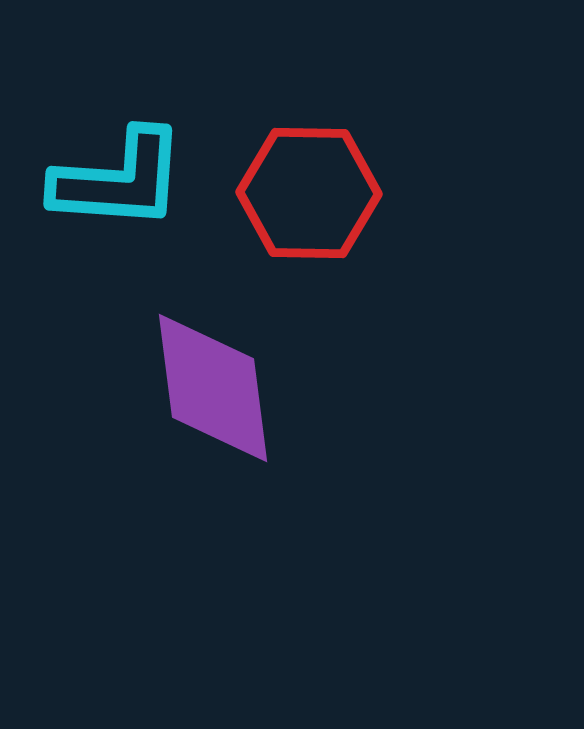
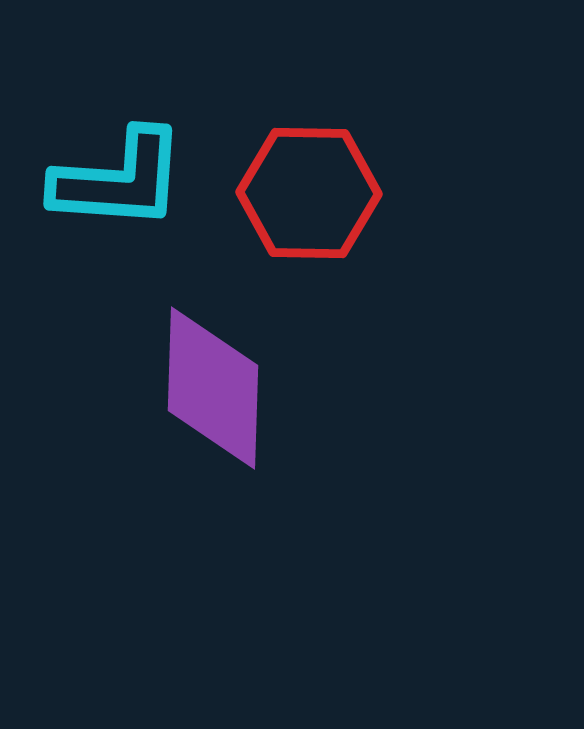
purple diamond: rotated 9 degrees clockwise
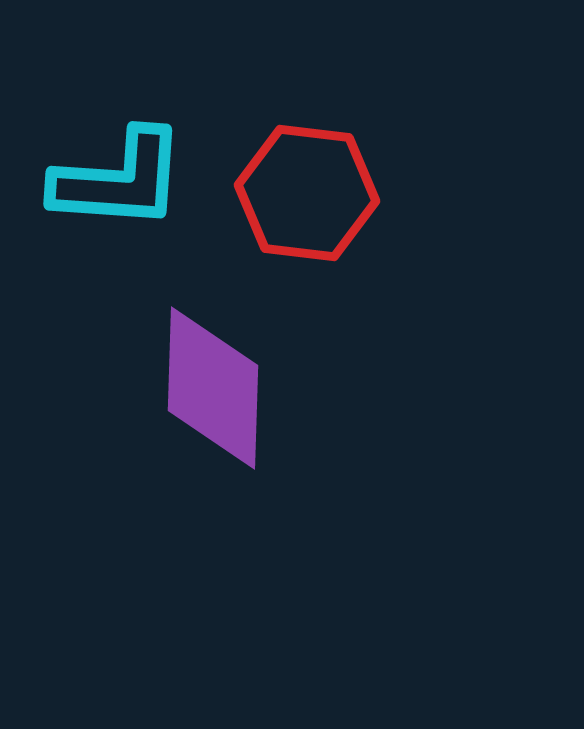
red hexagon: moved 2 px left; rotated 6 degrees clockwise
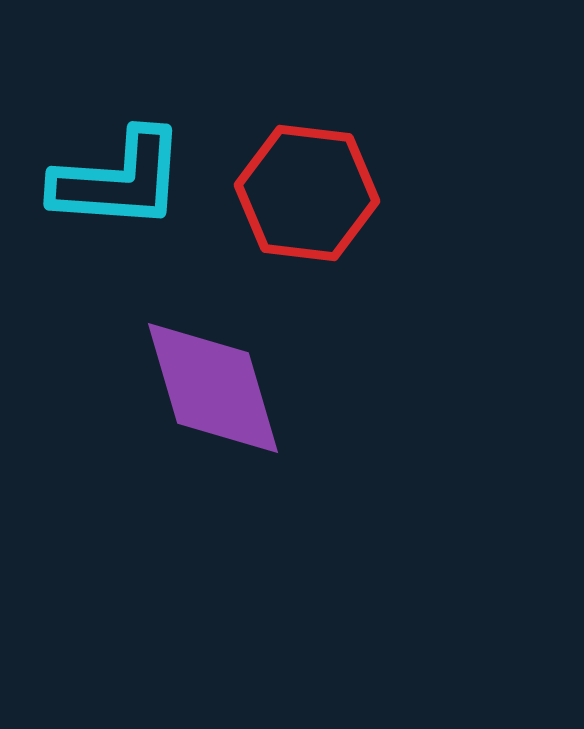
purple diamond: rotated 18 degrees counterclockwise
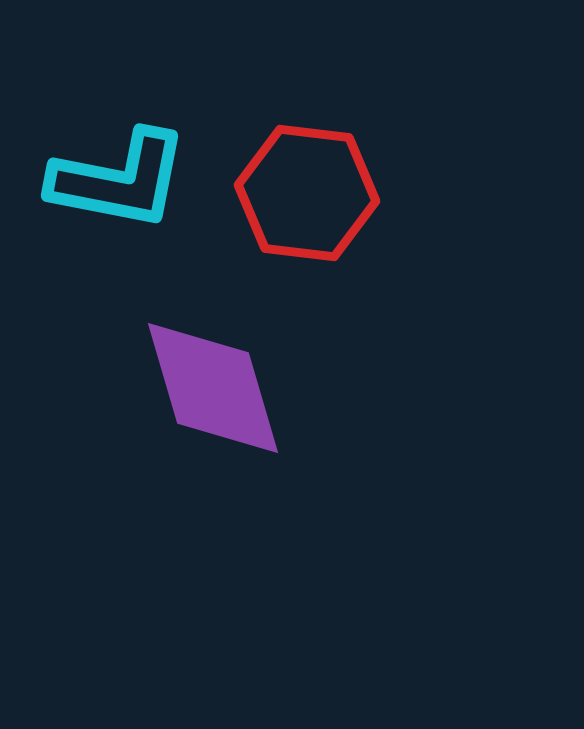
cyan L-shape: rotated 7 degrees clockwise
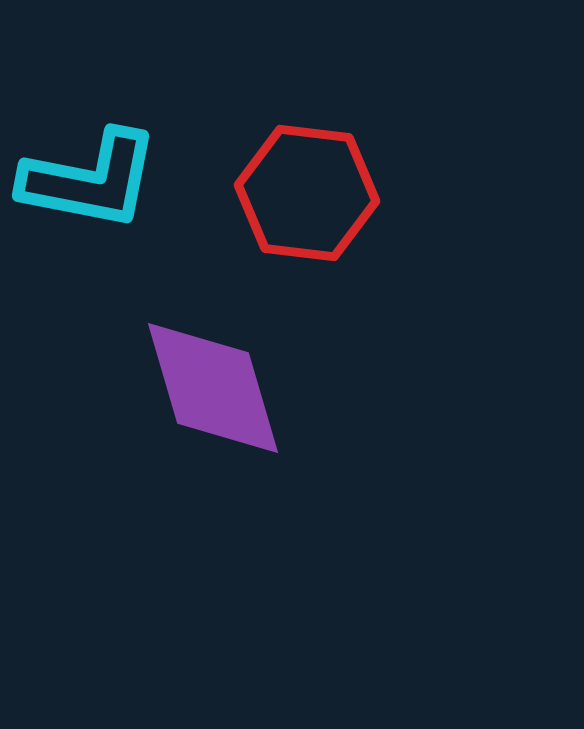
cyan L-shape: moved 29 px left
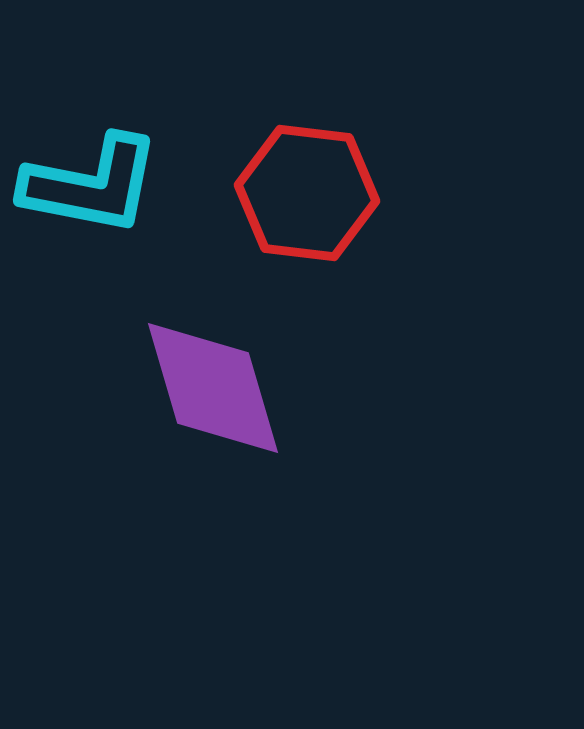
cyan L-shape: moved 1 px right, 5 px down
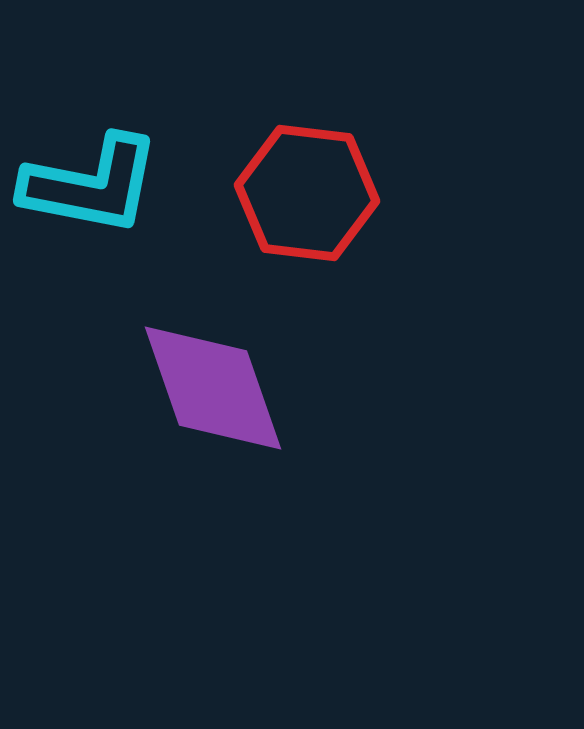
purple diamond: rotated 3 degrees counterclockwise
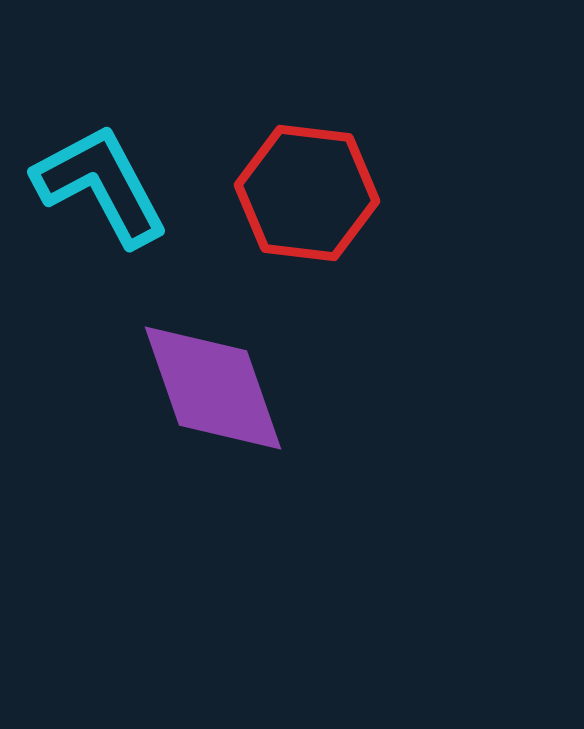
cyan L-shape: moved 10 px right; rotated 129 degrees counterclockwise
